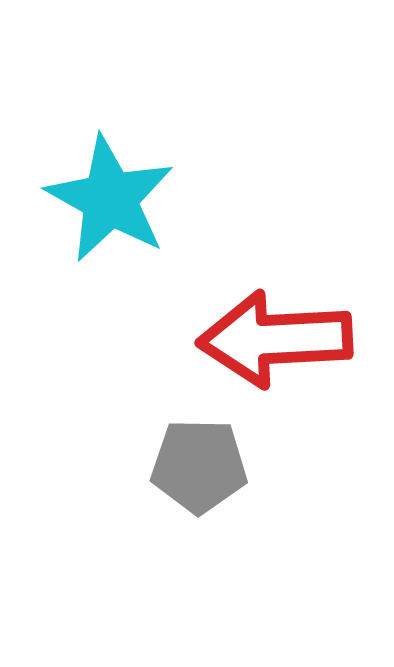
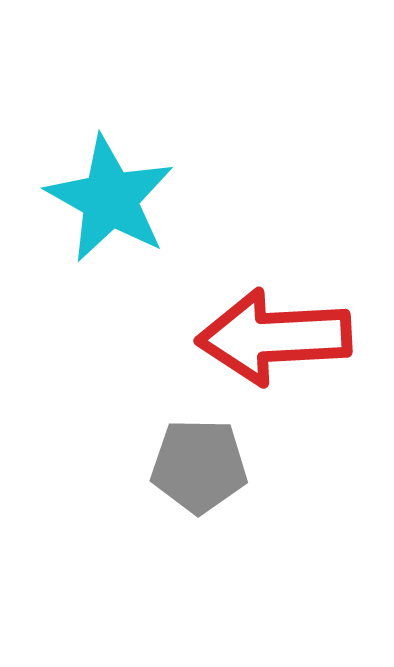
red arrow: moved 1 px left, 2 px up
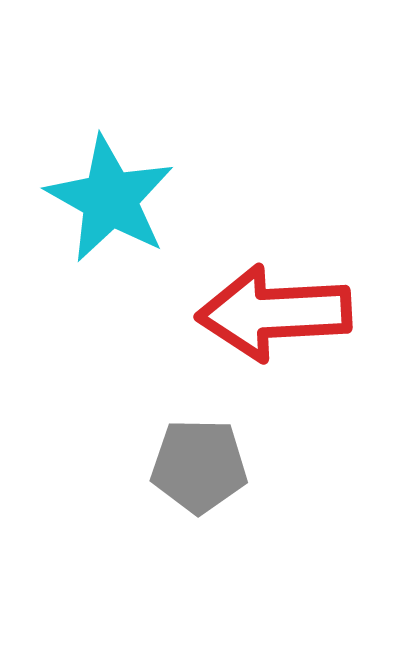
red arrow: moved 24 px up
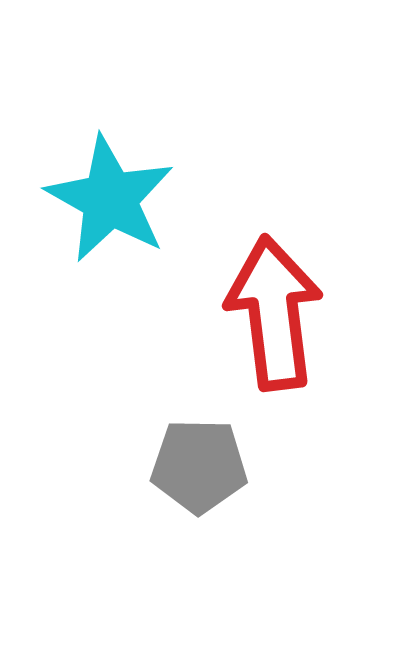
red arrow: rotated 86 degrees clockwise
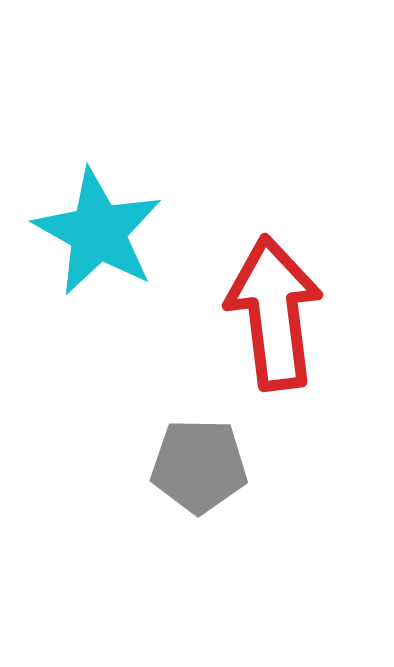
cyan star: moved 12 px left, 33 px down
